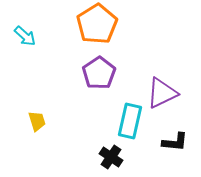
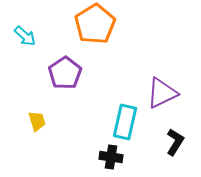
orange pentagon: moved 2 px left
purple pentagon: moved 34 px left
cyan rectangle: moved 5 px left, 1 px down
black L-shape: rotated 64 degrees counterclockwise
black cross: rotated 25 degrees counterclockwise
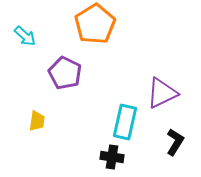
purple pentagon: rotated 12 degrees counterclockwise
yellow trapezoid: rotated 25 degrees clockwise
black cross: moved 1 px right
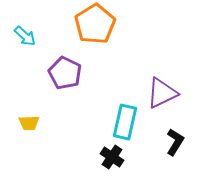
yellow trapezoid: moved 8 px left, 2 px down; rotated 80 degrees clockwise
black cross: rotated 25 degrees clockwise
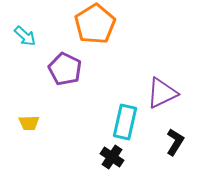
purple pentagon: moved 4 px up
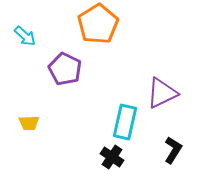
orange pentagon: moved 3 px right
black L-shape: moved 2 px left, 8 px down
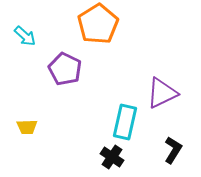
yellow trapezoid: moved 2 px left, 4 px down
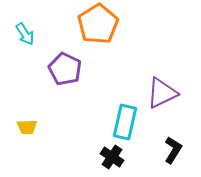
cyan arrow: moved 2 px up; rotated 15 degrees clockwise
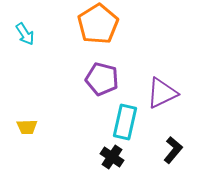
purple pentagon: moved 37 px right, 10 px down; rotated 12 degrees counterclockwise
black L-shape: rotated 8 degrees clockwise
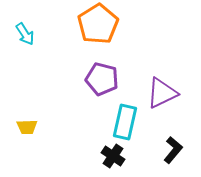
black cross: moved 1 px right, 1 px up
